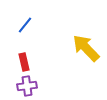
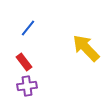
blue line: moved 3 px right, 3 px down
red rectangle: rotated 24 degrees counterclockwise
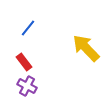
purple cross: rotated 36 degrees clockwise
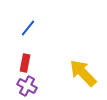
yellow arrow: moved 3 px left, 25 px down
red rectangle: moved 1 px right, 1 px down; rotated 48 degrees clockwise
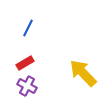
blue line: rotated 12 degrees counterclockwise
red rectangle: rotated 48 degrees clockwise
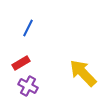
red rectangle: moved 4 px left
purple cross: moved 1 px right
